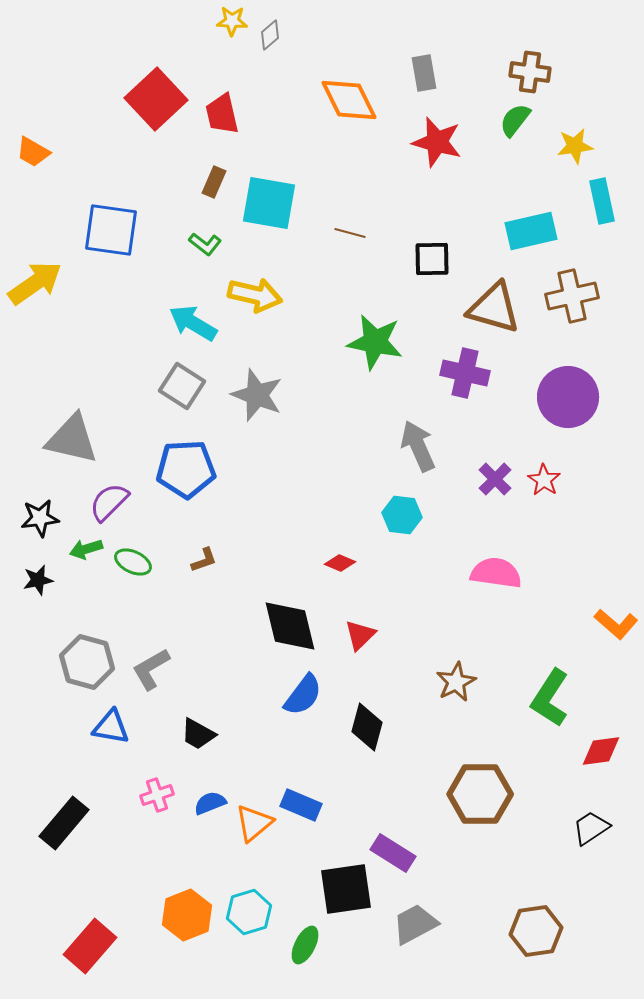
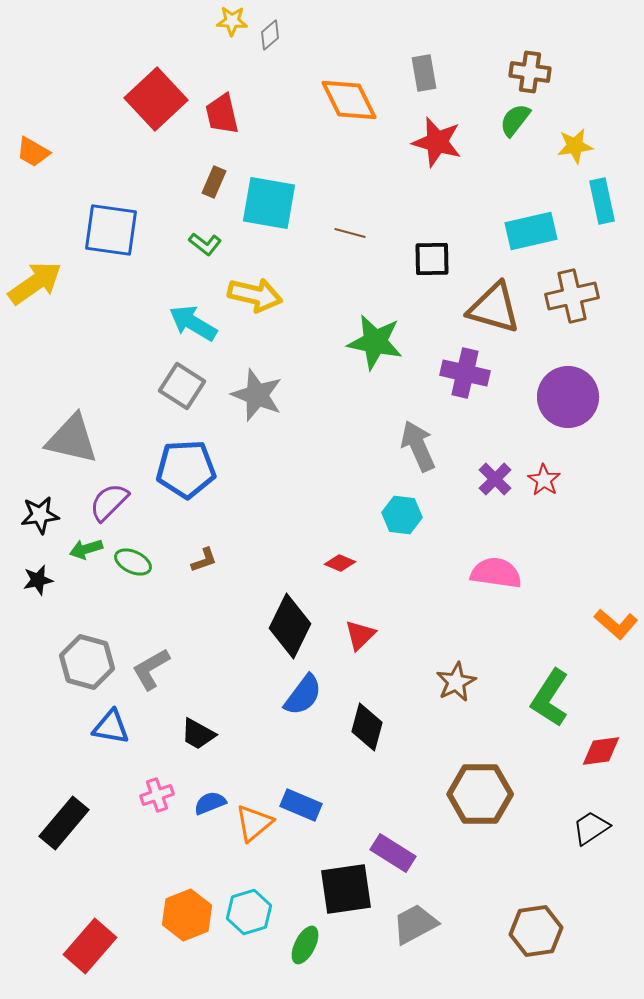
black star at (40, 518): moved 3 px up
black diamond at (290, 626): rotated 40 degrees clockwise
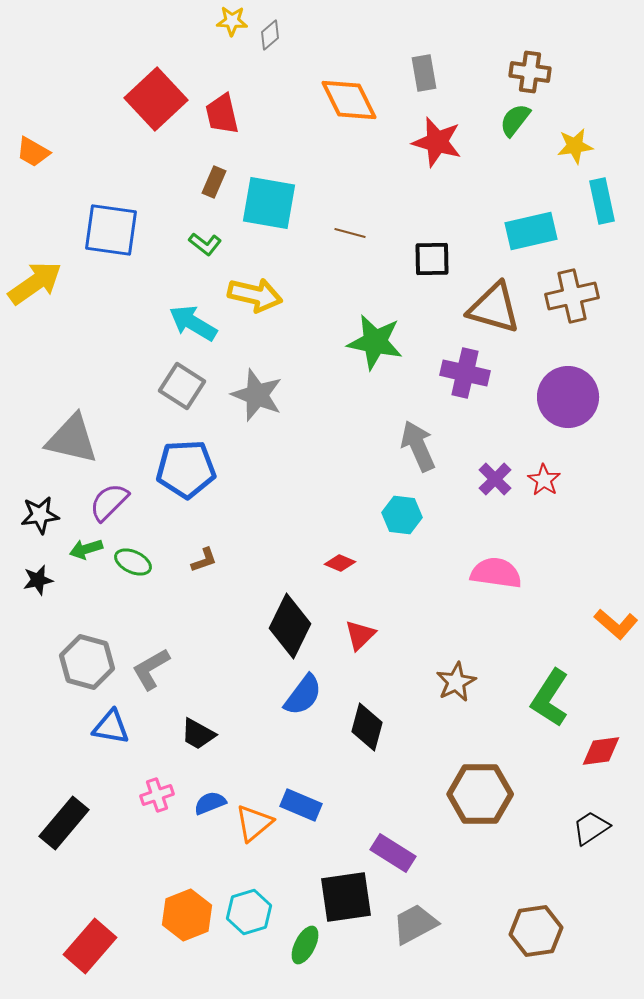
black square at (346, 889): moved 8 px down
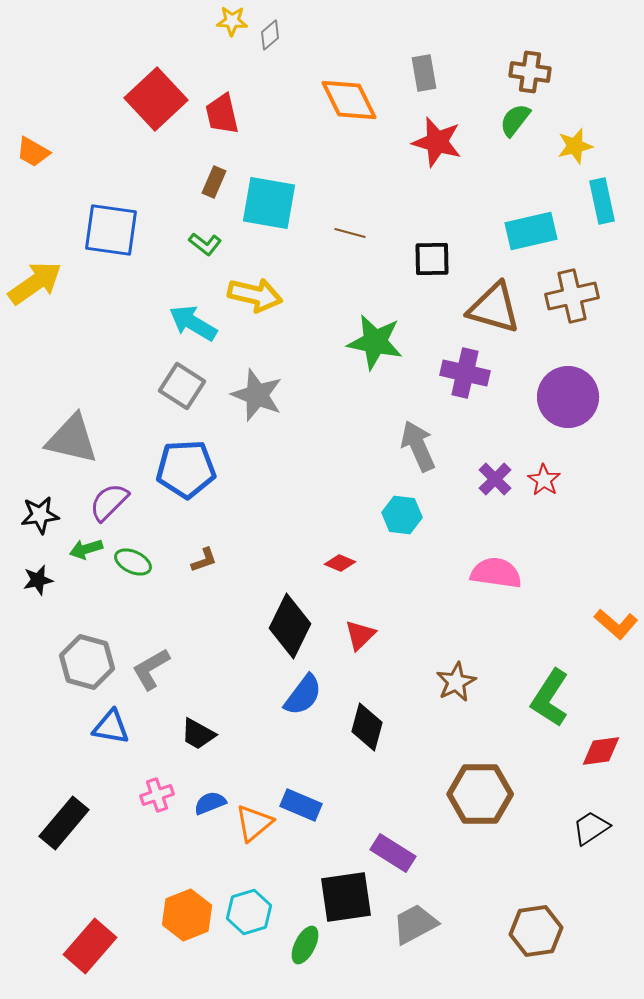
yellow star at (575, 146): rotated 6 degrees counterclockwise
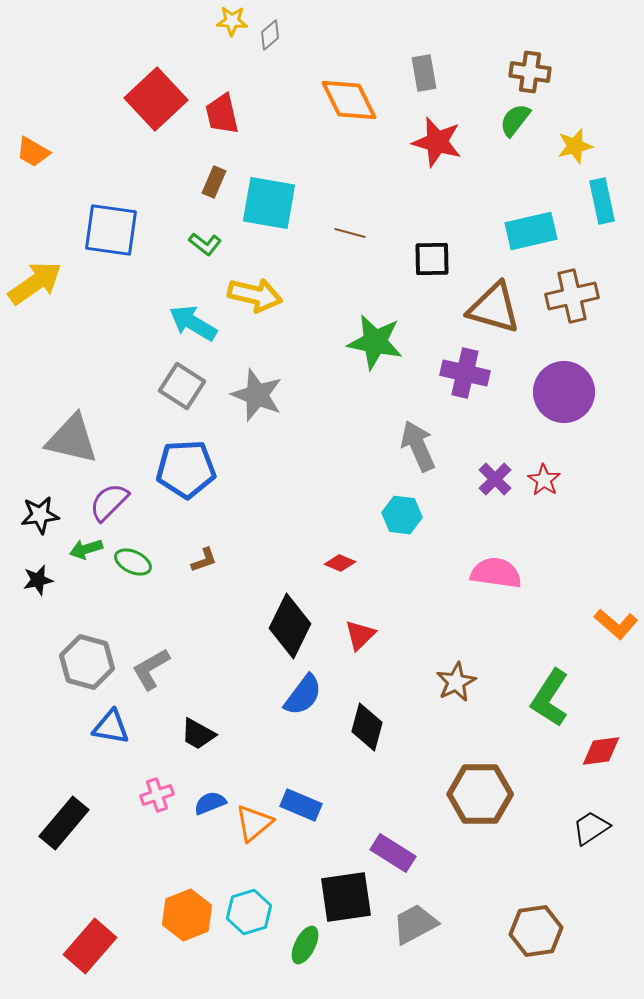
purple circle at (568, 397): moved 4 px left, 5 px up
